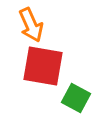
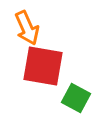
orange arrow: moved 4 px left, 3 px down
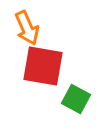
green square: moved 1 px down
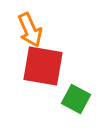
orange arrow: moved 3 px right, 2 px down
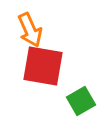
green square: moved 5 px right, 2 px down; rotated 32 degrees clockwise
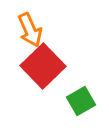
red square: rotated 36 degrees clockwise
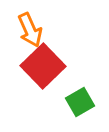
green square: moved 1 px left, 1 px down
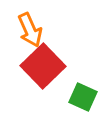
green square: moved 3 px right, 5 px up; rotated 36 degrees counterclockwise
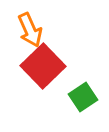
green square: rotated 32 degrees clockwise
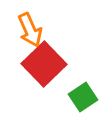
red square: moved 1 px right, 2 px up
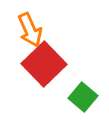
green square: rotated 16 degrees counterclockwise
